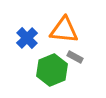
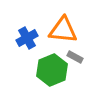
orange triangle: moved 1 px left
blue cross: rotated 15 degrees clockwise
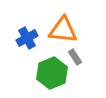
gray rectangle: rotated 28 degrees clockwise
green hexagon: moved 3 px down
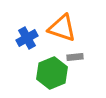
orange triangle: moved 1 px left, 2 px up; rotated 12 degrees clockwise
gray rectangle: rotated 63 degrees counterclockwise
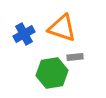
blue cross: moved 3 px left, 4 px up
green hexagon: rotated 12 degrees clockwise
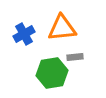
orange triangle: rotated 24 degrees counterclockwise
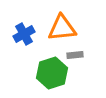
gray rectangle: moved 2 px up
green hexagon: rotated 8 degrees counterclockwise
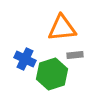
blue cross: moved 1 px right, 25 px down; rotated 35 degrees counterclockwise
green hexagon: moved 1 px down
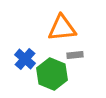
blue cross: rotated 15 degrees clockwise
green hexagon: rotated 20 degrees counterclockwise
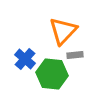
orange triangle: moved 1 px right, 3 px down; rotated 40 degrees counterclockwise
green hexagon: rotated 16 degrees counterclockwise
